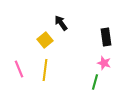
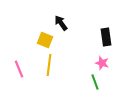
yellow square: rotated 28 degrees counterclockwise
pink star: moved 2 px left
yellow line: moved 4 px right, 5 px up
green line: rotated 35 degrees counterclockwise
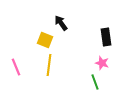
pink line: moved 3 px left, 2 px up
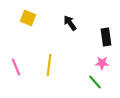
black arrow: moved 9 px right
yellow square: moved 17 px left, 22 px up
pink star: rotated 16 degrees counterclockwise
green line: rotated 21 degrees counterclockwise
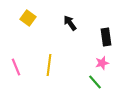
yellow square: rotated 14 degrees clockwise
pink star: rotated 16 degrees counterclockwise
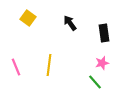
black rectangle: moved 2 px left, 4 px up
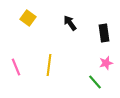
pink star: moved 4 px right
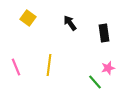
pink star: moved 2 px right, 5 px down
